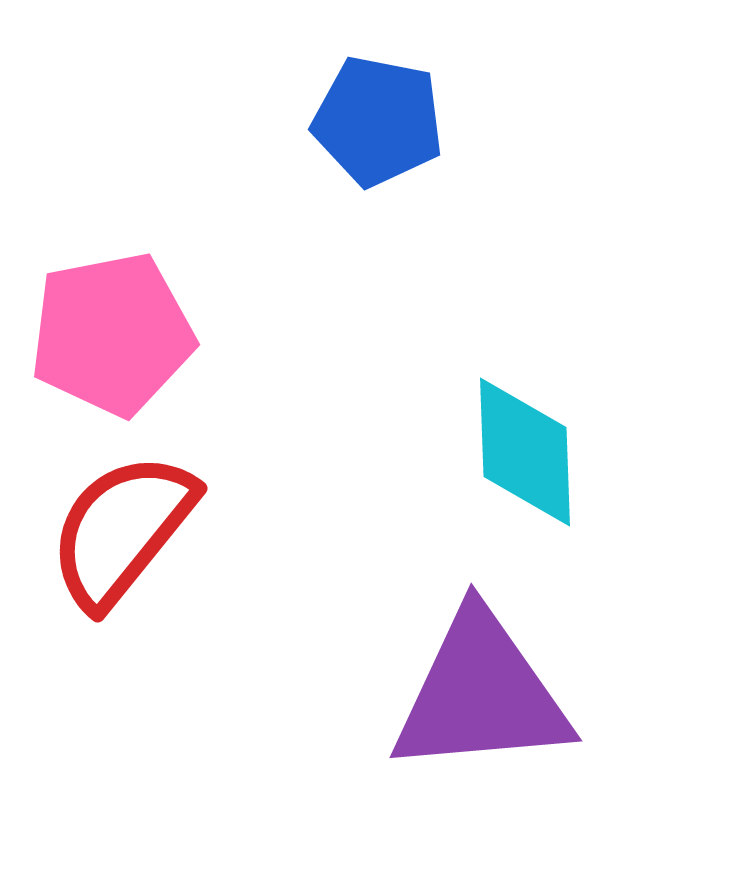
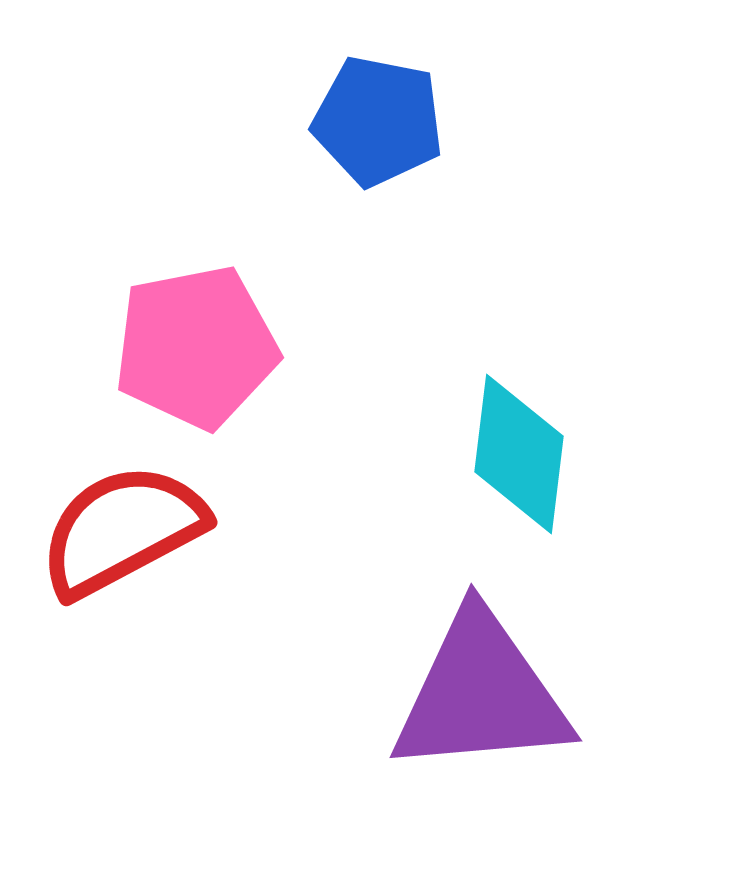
pink pentagon: moved 84 px right, 13 px down
cyan diamond: moved 6 px left, 2 px down; rotated 9 degrees clockwise
red semicircle: rotated 23 degrees clockwise
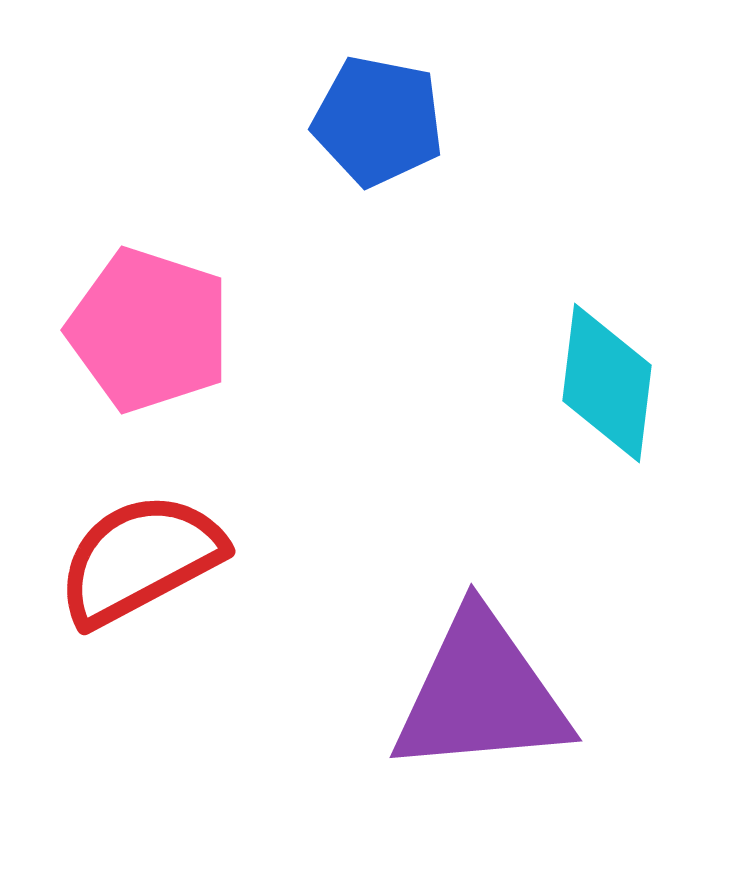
pink pentagon: moved 47 px left, 17 px up; rotated 29 degrees clockwise
cyan diamond: moved 88 px right, 71 px up
red semicircle: moved 18 px right, 29 px down
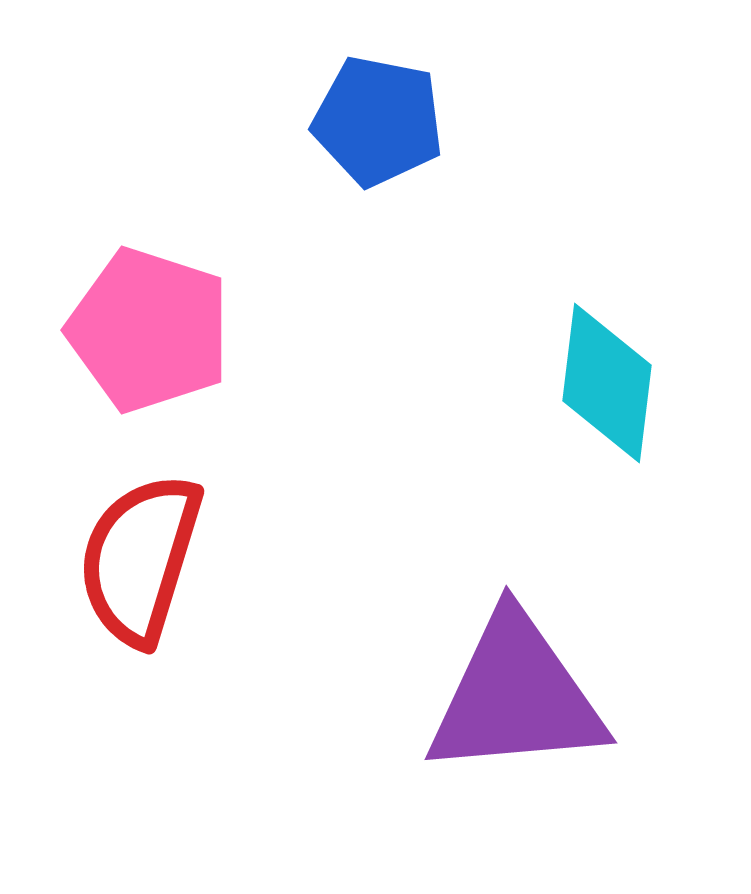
red semicircle: rotated 45 degrees counterclockwise
purple triangle: moved 35 px right, 2 px down
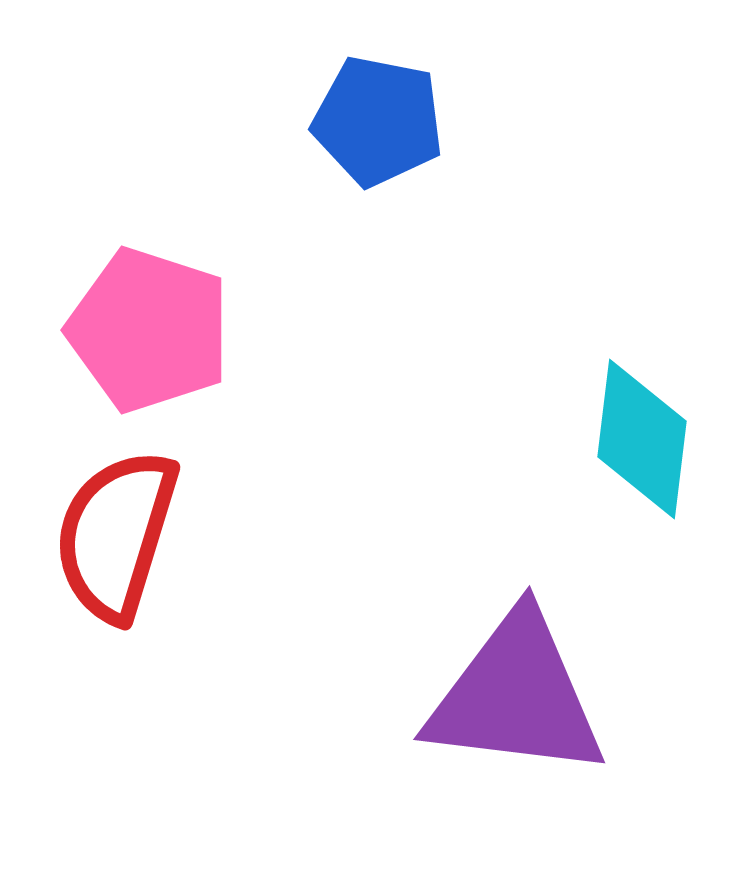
cyan diamond: moved 35 px right, 56 px down
red semicircle: moved 24 px left, 24 px up
purple triangle: rotated 12 degrees clockwise
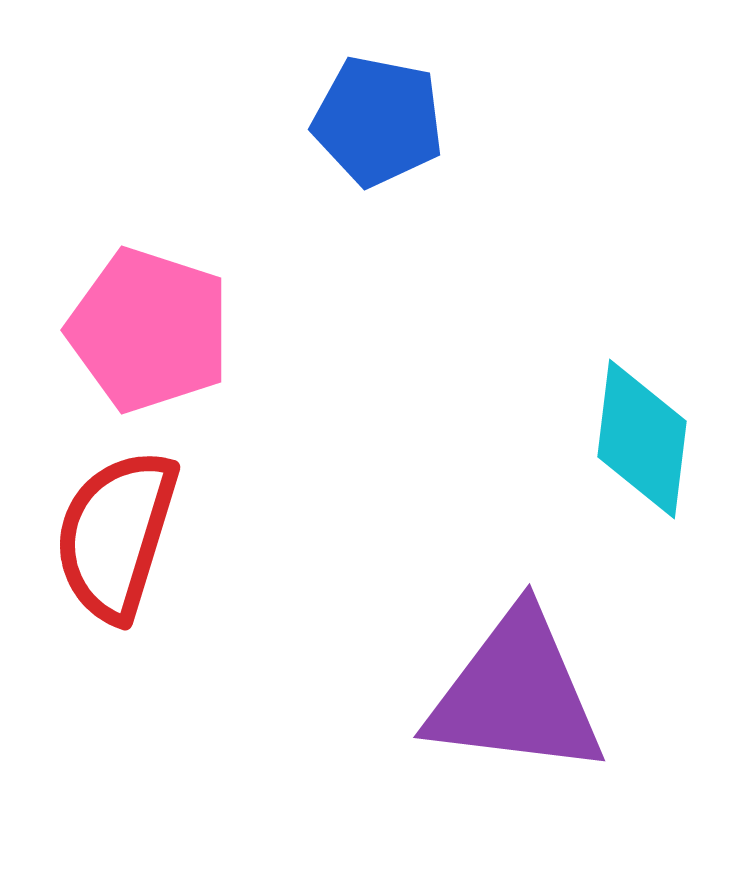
purple triangle: moved 2 px up
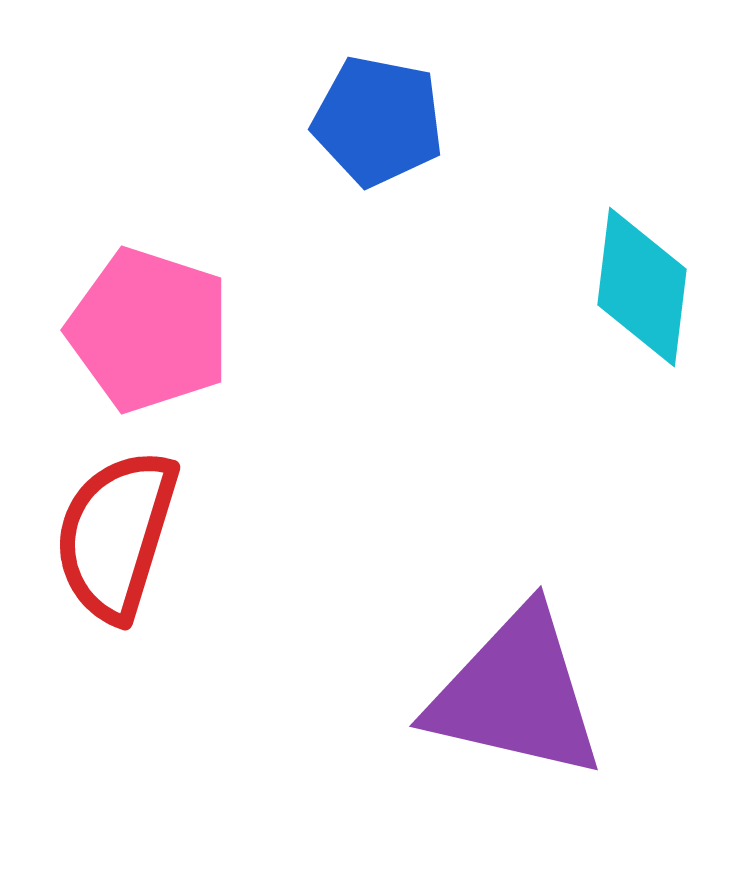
cyan diamond: moved 152 px up
purple triangle: rotated 6 degrees clockwise
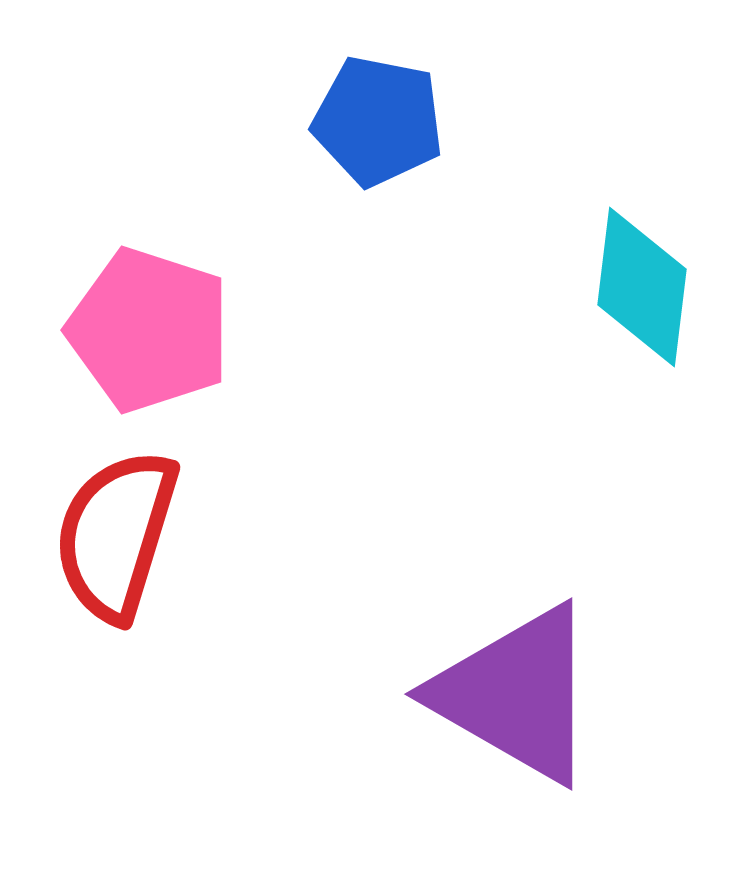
purple triangle: rotated 17 degrees clockwise
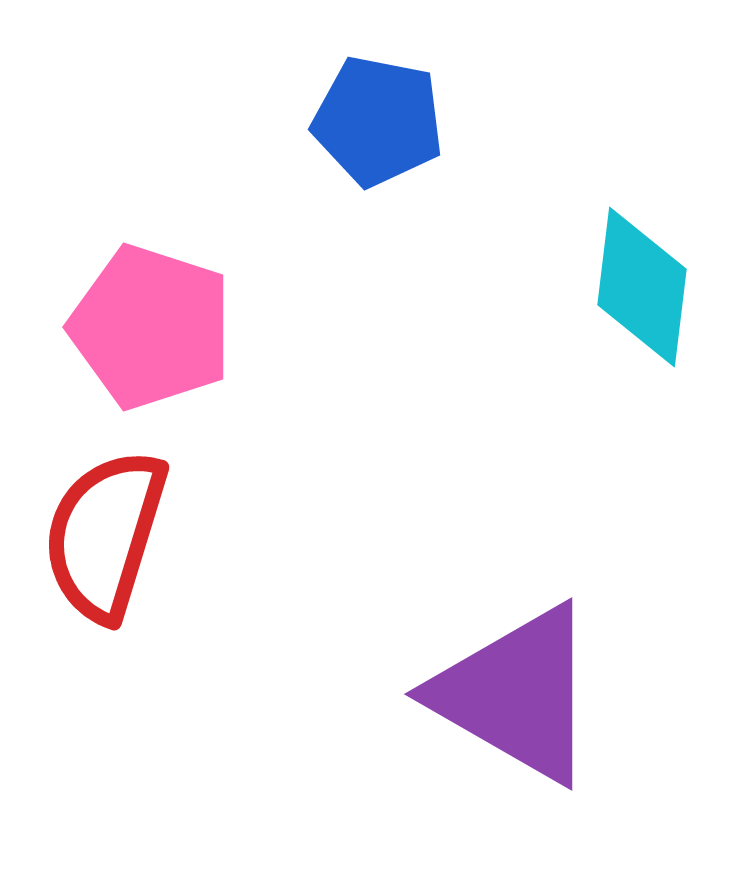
pink pentagon: moved 2 px right, 3 px up
red semicircle: moved 11 px left
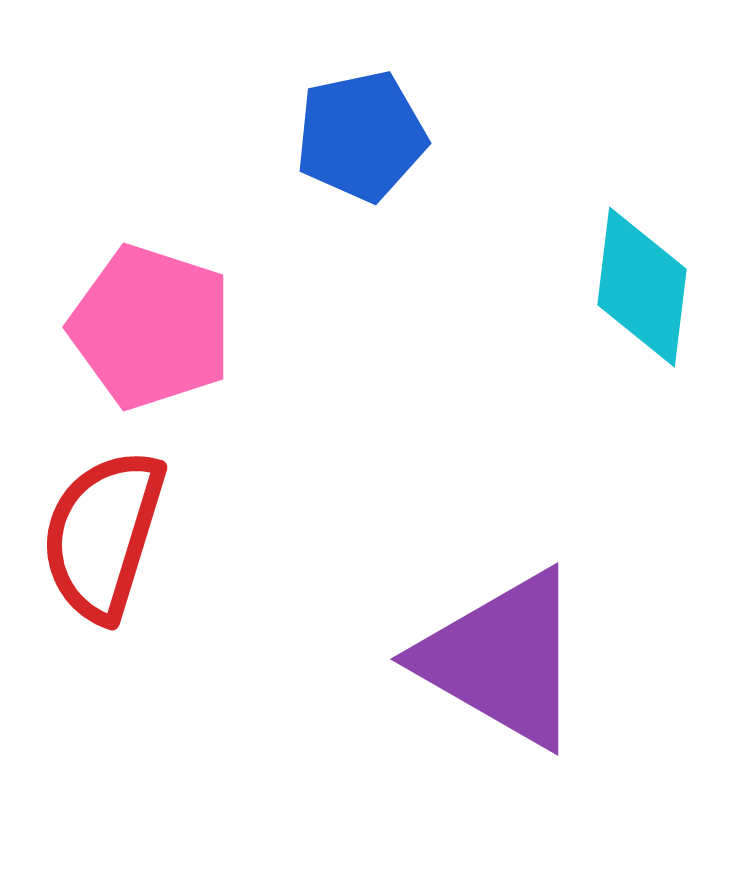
blue pentagon: moved 17 px left, 15 px down; rotated 23 degrees counterclockwise
red semicircle: moved 2 px left
purple triangle: moved 14 px left, 35 px up
